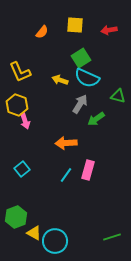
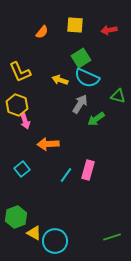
orange arrow: moved 18 px left, 1 px down
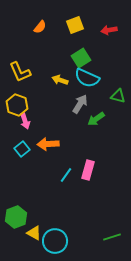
yellow square: rotated 24 degrees counterclockwise
orange semicircle: moved 2 px left, 5 px up
cyan square: moved 20 px up
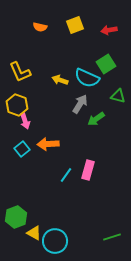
orange semicircle: rotated 64 degrees clockwise
green square: moved 25 px right, 6 px down
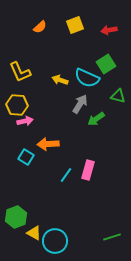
orange semicircle: rotated 56 degrees counterclockwise
yellow hexagon: rotated 15 degrees counterclockwise
pink arrow: rotated 84 degrees counterclockwise
cyan square: moved 4 px right, 8 px down; rotated 21 degrees counterclockwise
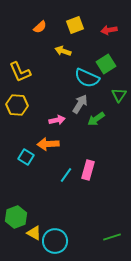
yellow arrow: moved 3 px right, 29 px up
green triangle: moved 1 px right, 1 px up; rotated 49 degrees clockwise
pink arrow: moved 32 px right, 1 px up
